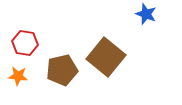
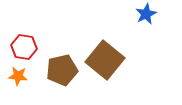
blue star: rotated 25 degrees clockwise
red hexagon: moved 1 px left, 4 px down
brown square: moved 1 px left, 3 px down
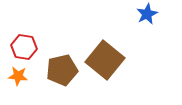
blue star: moved 1 px right
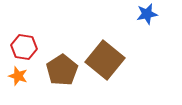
blue star: rotated 15 degrees clockwise
brown pentagon: rotated 20 degrees counterclockwise
orange star: rotated 12 degrees clockwise
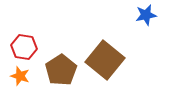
blue star: moved 1 px left, 1 px down
brown pentagon: moved 1 px left
orange star: moved 2 px right
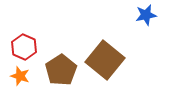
red hexagon: rotated 15 degrees clockwise
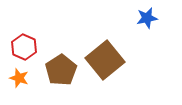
blue star: moved 1 px right, 3 px down
brown square: rotated 12 degrees clockwise
orange star: moved 1 px left, 2 px down
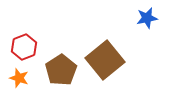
red hexagon: rotated 15 degrees clockwise
